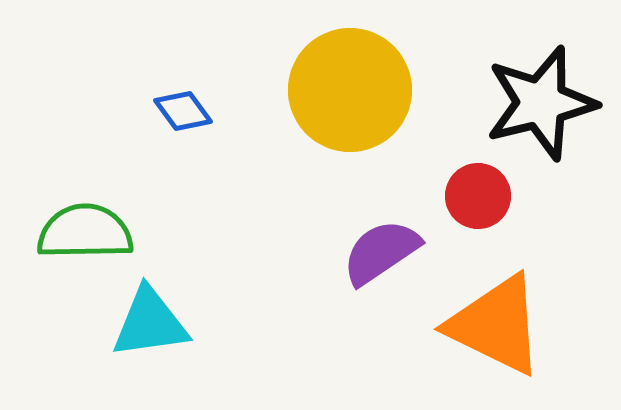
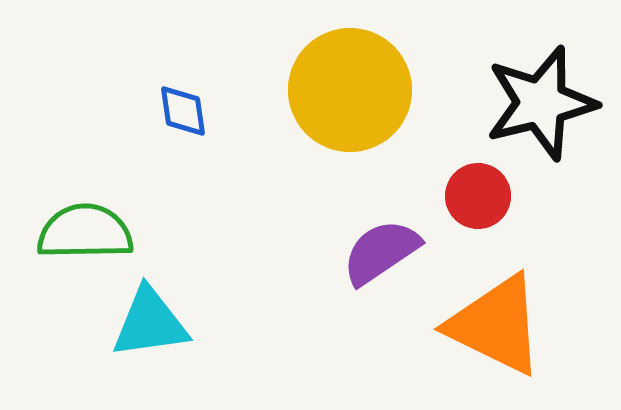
blue diamond: rotated 28 degrees clockwise
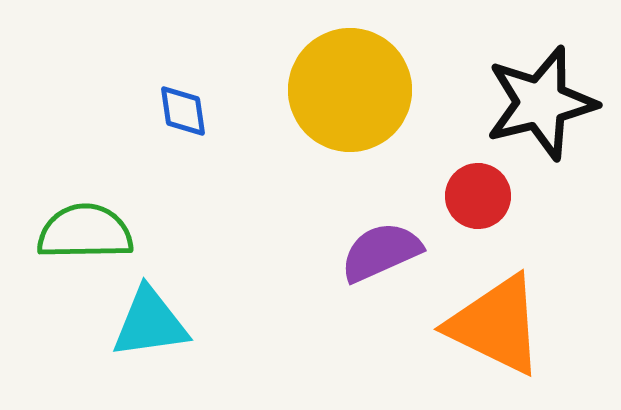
purple semicircle: rotated 10 degrees clockwise
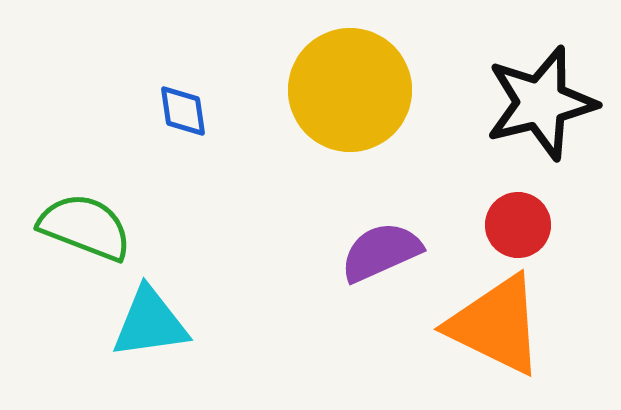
red circle: moved 40 px right, 29 px down
green semicircle: moved 5 px up; rotated 22 degrees clockwise
